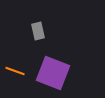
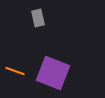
gray rectangle: moved 13 px up
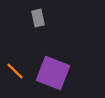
orange line: rotated 24 degrees clockwise
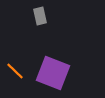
gray rectangle: moved 2 px right, 2 px up
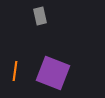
orange line: rotated 54 degrees clockwise
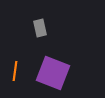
gray rectangle: moved 12 px down
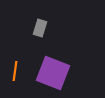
gray rectangle: rotated 30 degrees clockwise
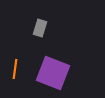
orange line: moved 2 px up
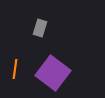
purple square: rotated 16 degrees clockwise
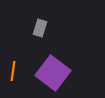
orange line: moved 2 px left, 2 px down
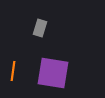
purple square: rotated 28 degrees counterclockwise
